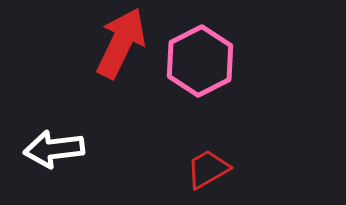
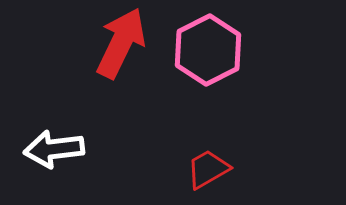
pink hexagon: moved 8 px right, 11 px up
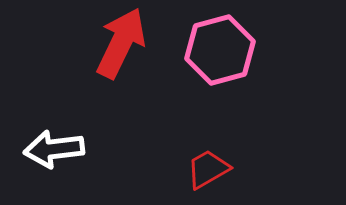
pink hexagon: moved 12 px right; rotated 12 degrees clockwise
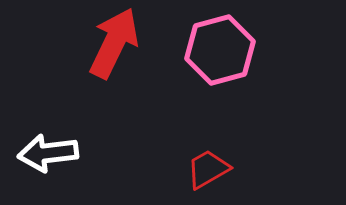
red arrow: moved 7 px left
white arrow: moved 6 px left, 4 px down
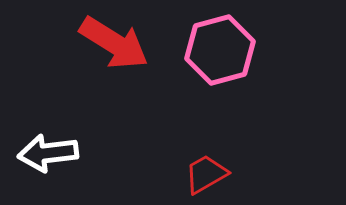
red arrow: rotated 96 degrees clockwise
red trapezoid: moved 2 px left, 5 px down
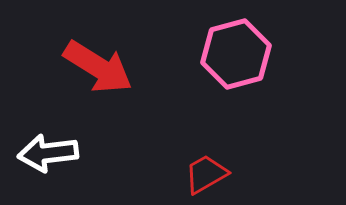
red arrow: moved 16 px left, 24 px down
pink hexagon: moved 16 px right, 4 px down
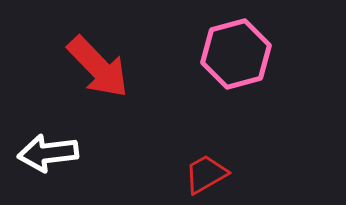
red arrow: rotated 14 degrees clockwise
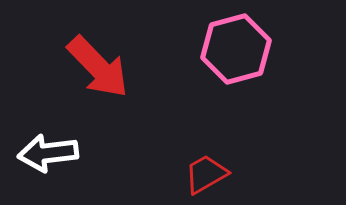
pink hexagon: moved 5 px up
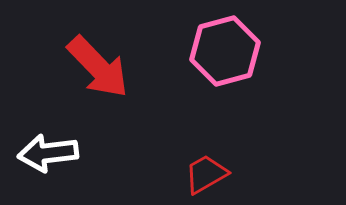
pink hexagon: moved 11 px left, 2 px down
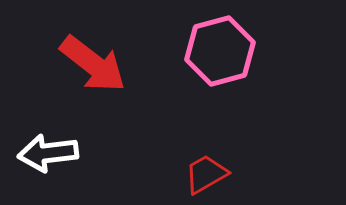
pink hexagon: moved 5 px left
red arrow: moved 5 px left, 3 px up; rotated 8 degrees counterclockwise
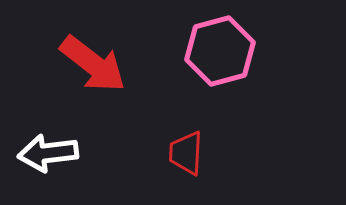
red trapezoid: moved 20 px left, 21 px up; rotated 57 degrees counterclockwise
